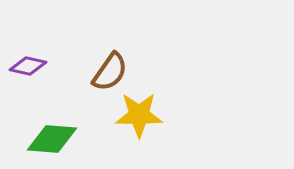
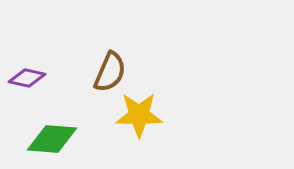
purple diamond: moved 1 px left, 12 px down
brown semicircle: rotated 12 degrees counterclockwise
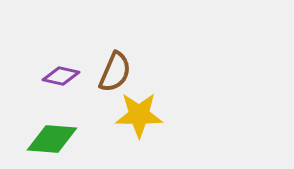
brown semicircle: moved 5 px right
purple diamond: moved 34 px right, 2 px up
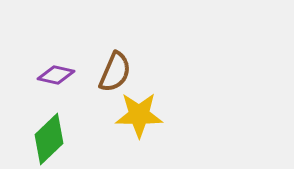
purple diamond: moved 5 px left, 1 px up
green diamond: moved 3 px left; rotated 48 degrees counterclockwise
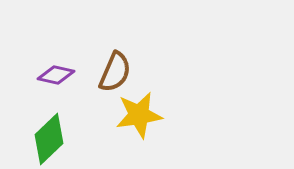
yellow star: rotated 9 degrees counterclockwise
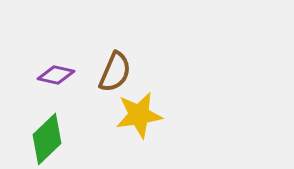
green diamond: moved 2 px left
